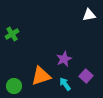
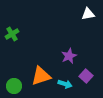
white triangle: moved 1 px left, 1 px up
purple star: moved 5 px right, 3 px up
cyan arrow: rotated 144 degrees clockwise
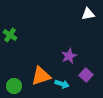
green cross: moved 2 px left, 1 px down; rotated 24 degrees counterclockwise
purple square: moved 1 px up
cyan arrow: moved 3 px left
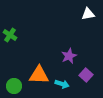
orange triangle: moved 2 px left, 1 px up; rotated 20 degrees clockwise
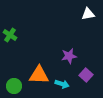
purple star: rotated 14 degrees clockwise
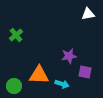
green cross: moved 6 px right; rotated 16 degrees clockwise
purple square: moved 1 px left, 3 px up; rotated 32 degrees counterclockwise
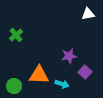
purple square: rotated 32 degrees clockwise
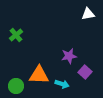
green circle: moved 2 px right
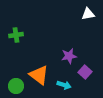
green cross: rotated 32 degrees clockwise
orange triangle: rotated 35 degrees clockwise
cyan arrow: moved 2 px right, 1 px down
